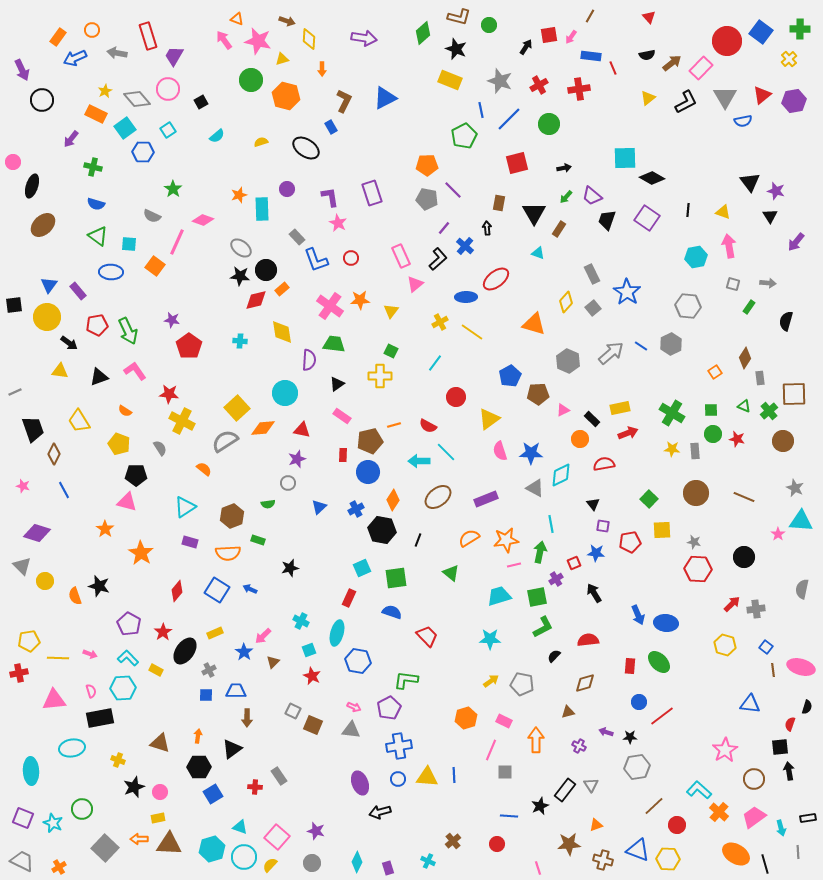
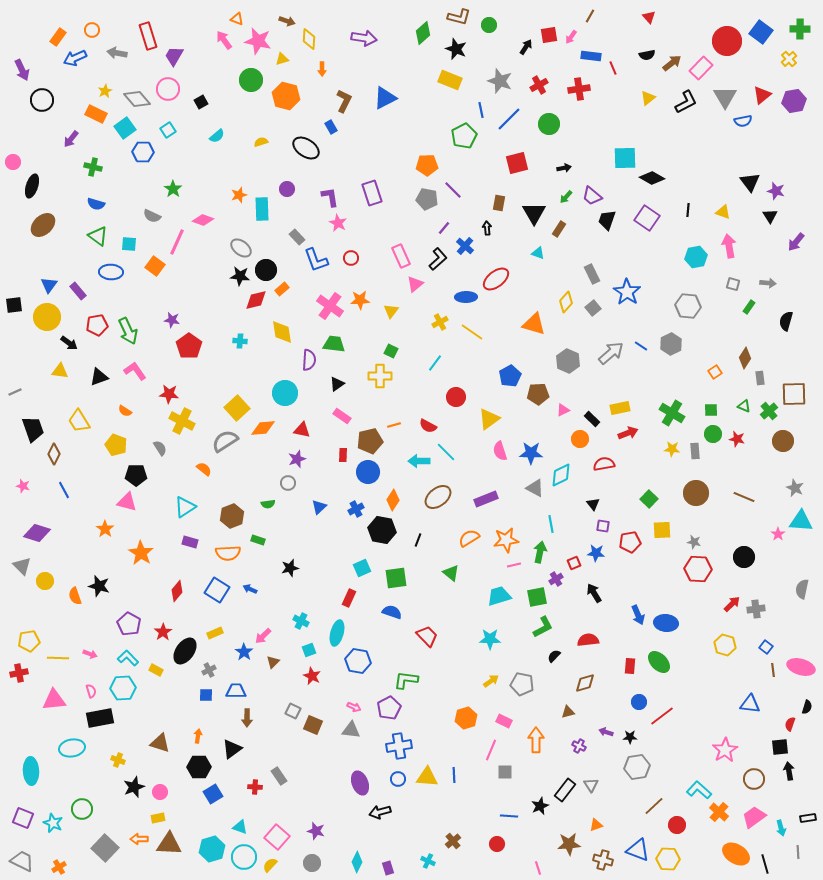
yellow pentagon at (119, 444): moved 3 px left, 1 px down
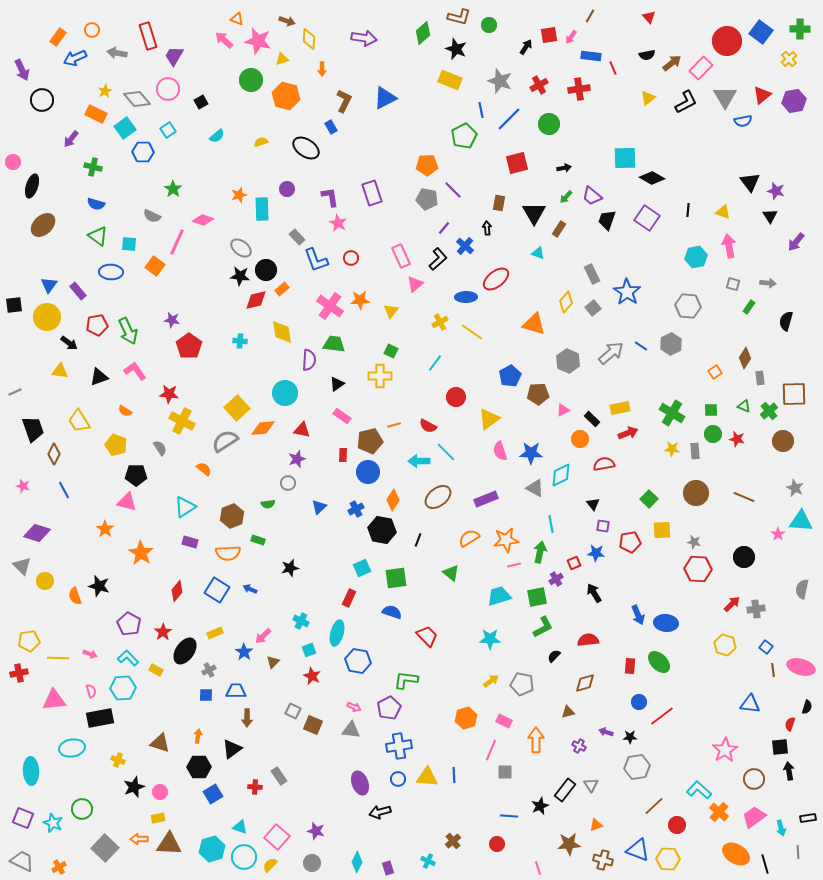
pink arrow at (224, 40): rotated 12 degrees counterclockwise
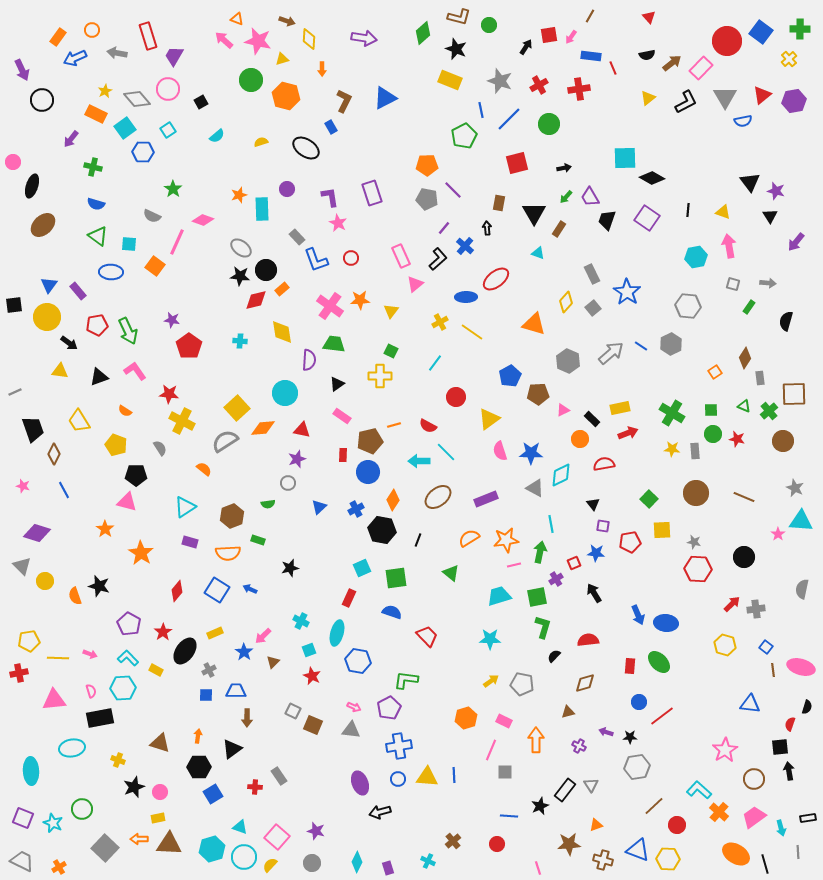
purple trapezoid at (592, 196): moved 2 px left, 1 px down; rotated 20 degrees clockwise
green L-shape at (543, 627): rotated 45 degrees counterclockwise
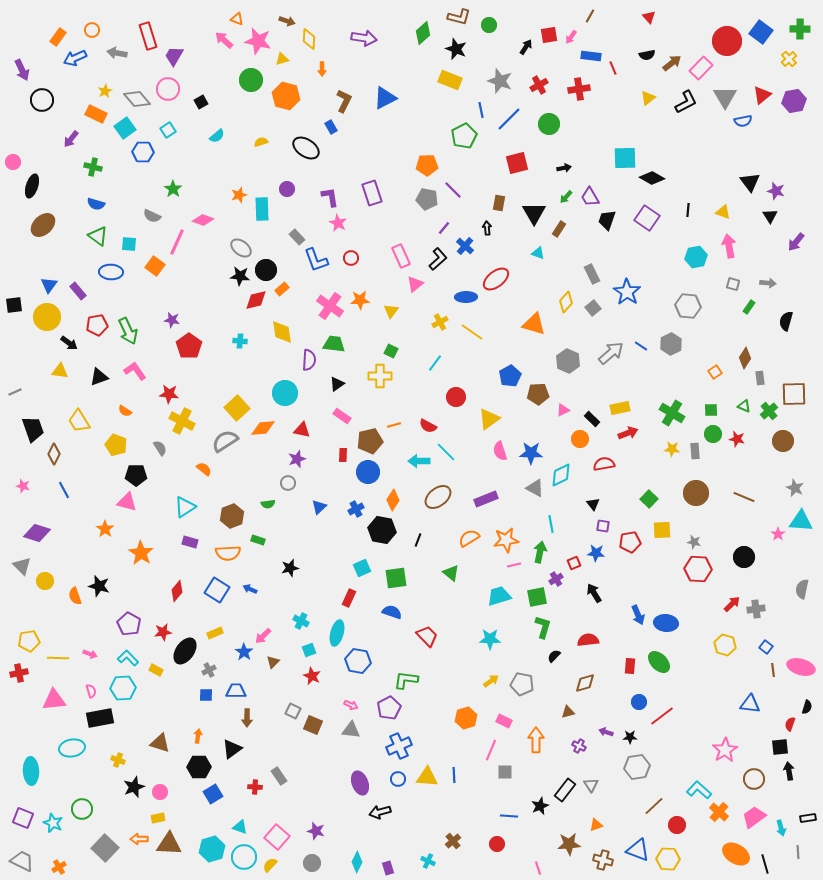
red star at (163, 632): rotated 24 degrees clockwise
pink arrow at (354, 707): moved 3 px left, 2 px up
blue cross at (399, 746): rotated 15 degrees counterclockwise
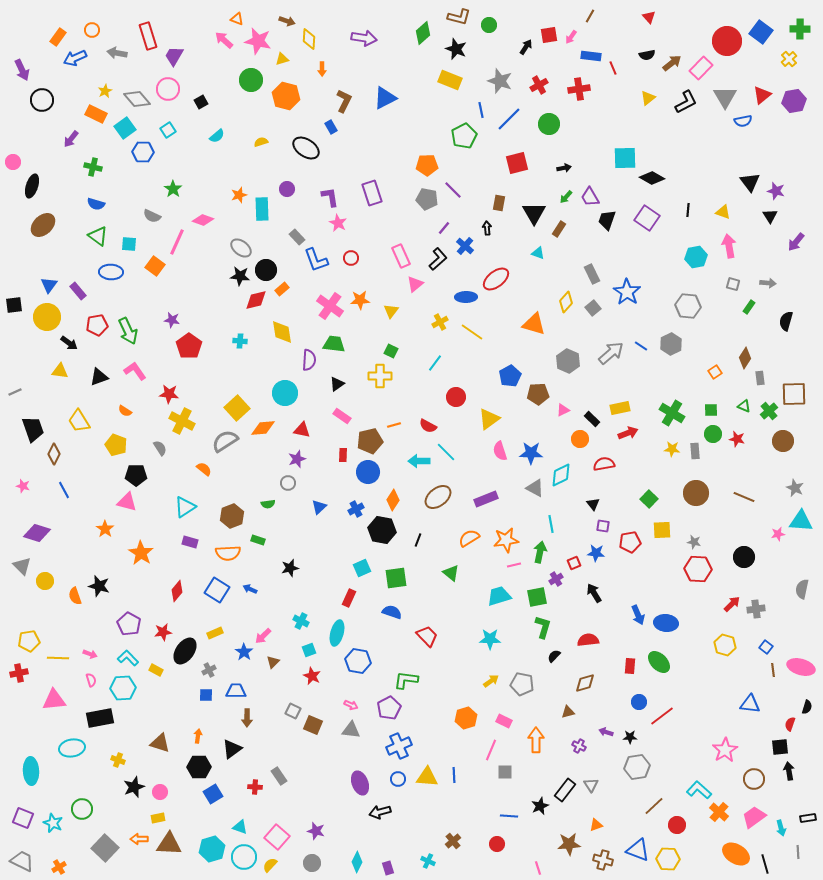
pink star at (778, 534): rotated 24 degrees clockwise
pink semicircle at (91, 691): moved 11 px up
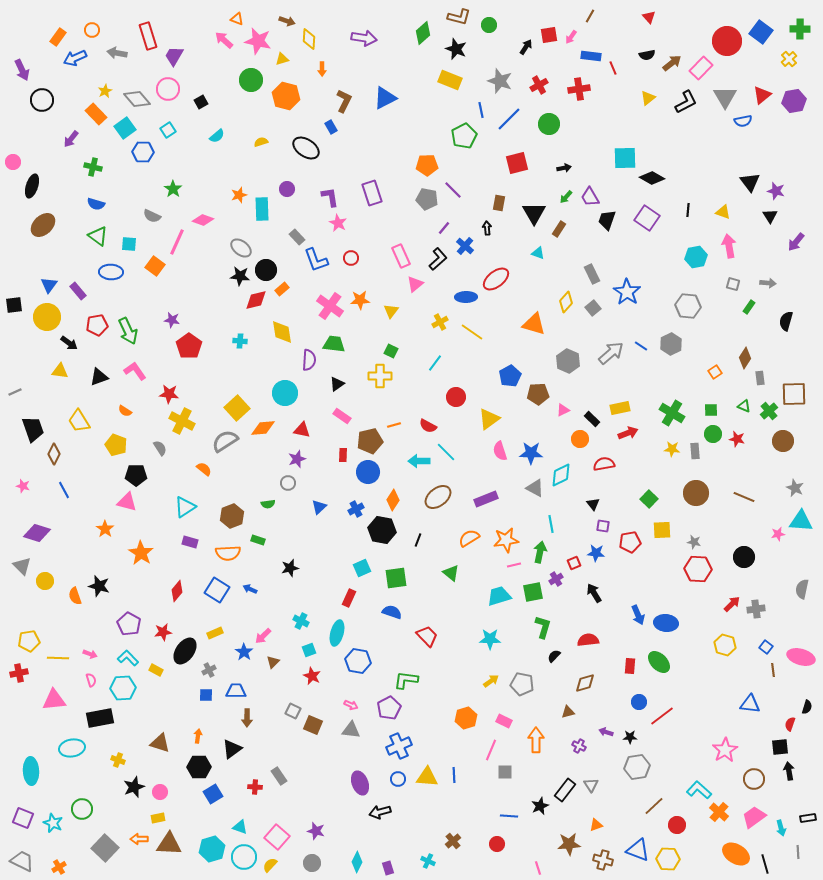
orange rectangle at (96, 114): rotated 20 degrees clockwise
green square at (537, 597): moved 4 px left, 5 px up
pink ellipse at (801, 667): moved 10 px up
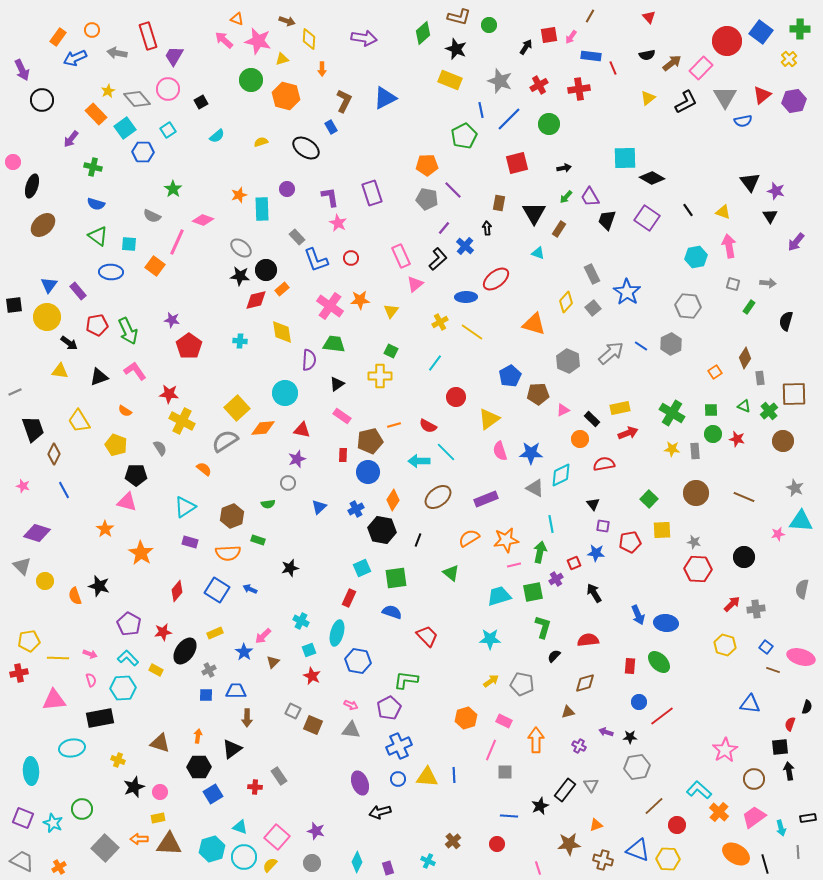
yellow star at (105, 91): moved 3 px right
black line at (688, 210): rotated 40 degrees counterclockwise
brown line at (773, 670): rotated 64 degrees counterclockwise
